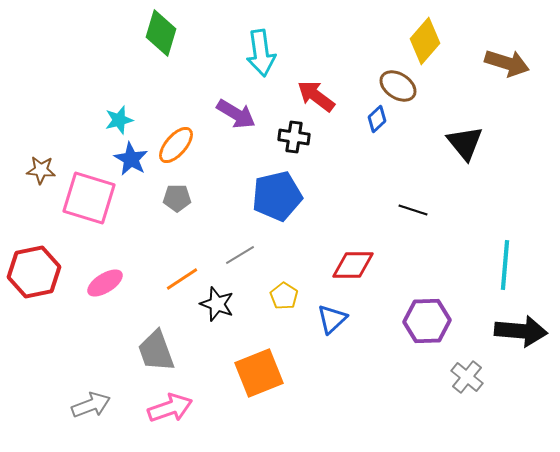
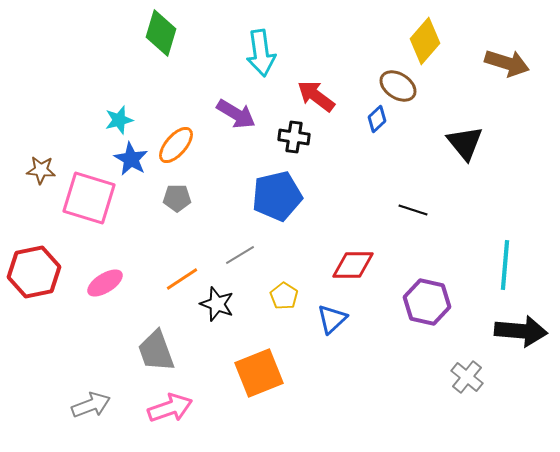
purple hexagon: moved 19 px up; rotated 15 degrees clockwise
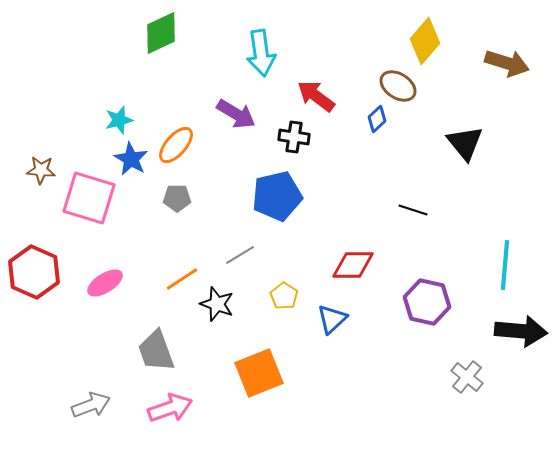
green diamond: rotated 48 degrees clockwise
red hexagon: rotated 24 degrees counterclockwise
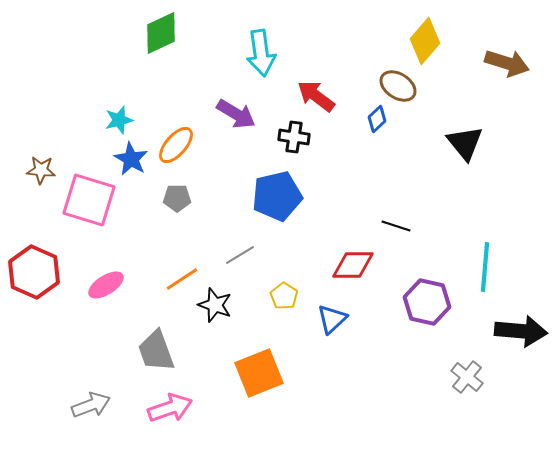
pink square: moved 2 px down
black line: moved 17 px left, 16 px down
cyan line: moved 20 px left, 2 px down
pink ellipse: moved 1 px right, 2 px down
black star: moved 2 px left, 1 px down
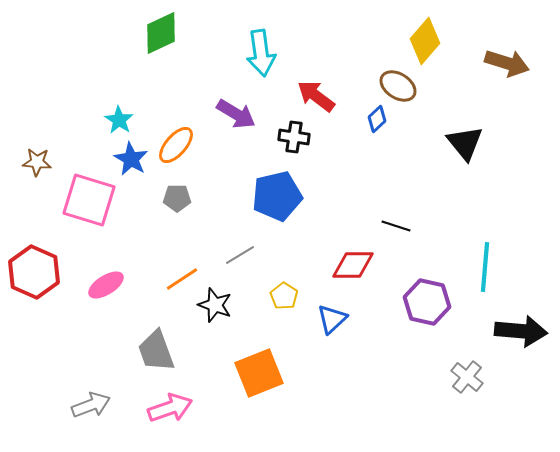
cyan star: rotated 24 degrees counterclockwise
brown star: moved 4 px left, 8 px up
